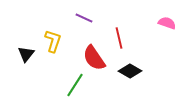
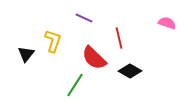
red semicircle: rotated 12 degrees counterclockwise
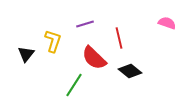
purple line: moved 1 px right, 6 px down; rotated 42 degrees counterclockwise
black diamond: rotated 10 degrees clockwise
green line: moved 1 px left
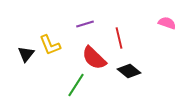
yellow L-shape: moved 3 px left, 4 px down; rotated 140 degrees clockwise
black diamond: moved 1 px left
green line: moved 2 px right
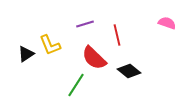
red line: moved 2 px left, 3 px up
black triangle: rotated 18 degrees clockwise
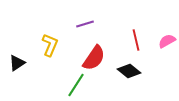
pink semicircle: moved 18 px down; rotated 48 degrees counterclockwise
red line: moved 19 px right, 5 px down
yellow L-shape: rotated 135 degrees counterclockwise
black triangle: moved 9 px left, 9 px down
red semicircle: rotated 100 degrees counterclockwise
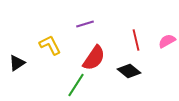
yellow L-shape: rotated 50 degrees counterclockwise
